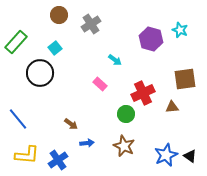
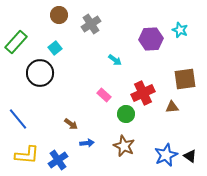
purple hexagon: rotated 20 degrees counterclockwise
pink rectangle: moved 4 px right, 11 px down
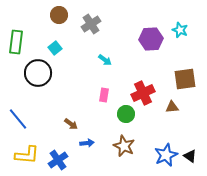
green rectangle: rotated 35 degrees counterclockwise
cyan arrow: moved 10 px left
black circle: moved 2 px left
pink rectangle: rotated 56 degrees clockwise
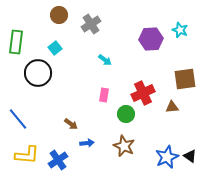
blue star: moved 1 px right, 2 px down
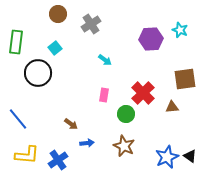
brown circle: moved 1 px left, 1 px up
red cross: rotated 20 degrees counterclockwise
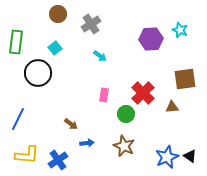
cyan arrow: moved 5 px left, 4 px up
blue line: rotated 65 degrees clockwise
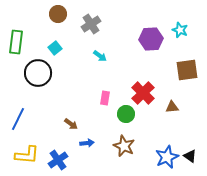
brown square: moved 2 px right, 9 px up
pink rectangle: moved 1 px right, 3 px down
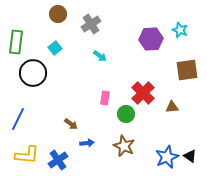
black circle: moved 5 px left
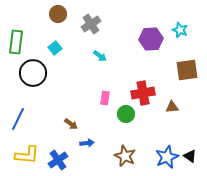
red cross: rotated 35 degrees clockwise
brown star: moved 1 px right, 10 px down
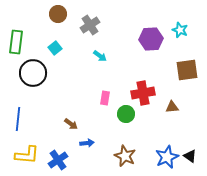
gray cross: moved 1 px left, 1 px down
blue line: rotated 20 degrees counterclockwise
